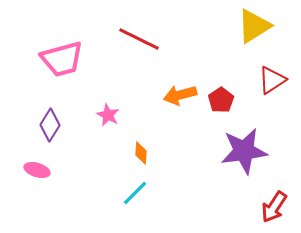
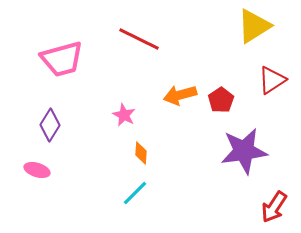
pink star: moved 16 px right
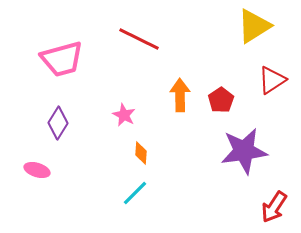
orange arrow: rotated 104 degrees clockwise
purple diamond: moved 8 px right, 2 px up
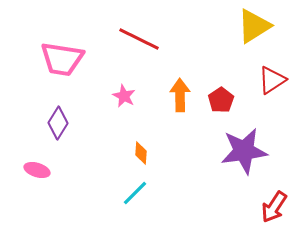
pink trapezoid: rotated 24 degrees clockwise
pink star: moved 19 px up
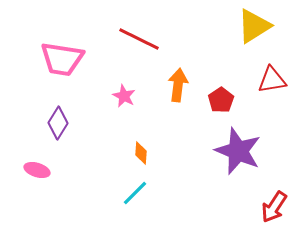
red triangle: rotated 24 degrees clockwise
orange arrow: moved 2 px left, 10 px up; rotated 8 degrees clockwise
purple star: moved 6 px left; rotated 30 degrees clockwise
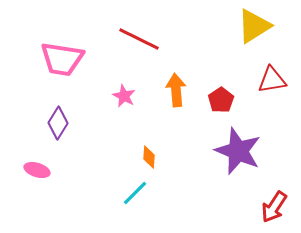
orange arrow: moved 2 px left, 5 px down; rotated 12 degrees counterclockwise
orange diamond: moved 8 px right, 4 px down
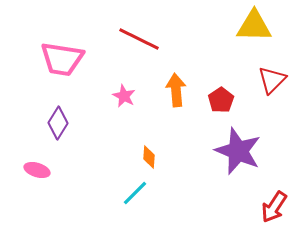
yellow triangle: rotated 33 degrees clockwise
red triangle: rotated 36 degrees counterclockwise
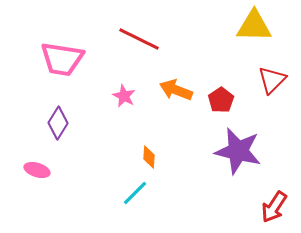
orange arrow: rotated 64 degrees counterclockwise
purple star: rotated 9 degrees counterclockwise
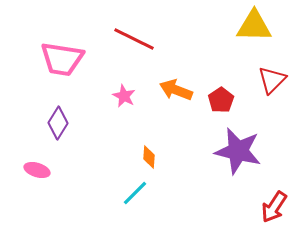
red line: moved 5 px left
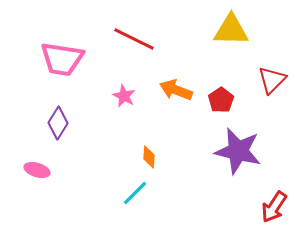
yellow triangle: moved 23 px left, 4 px down
